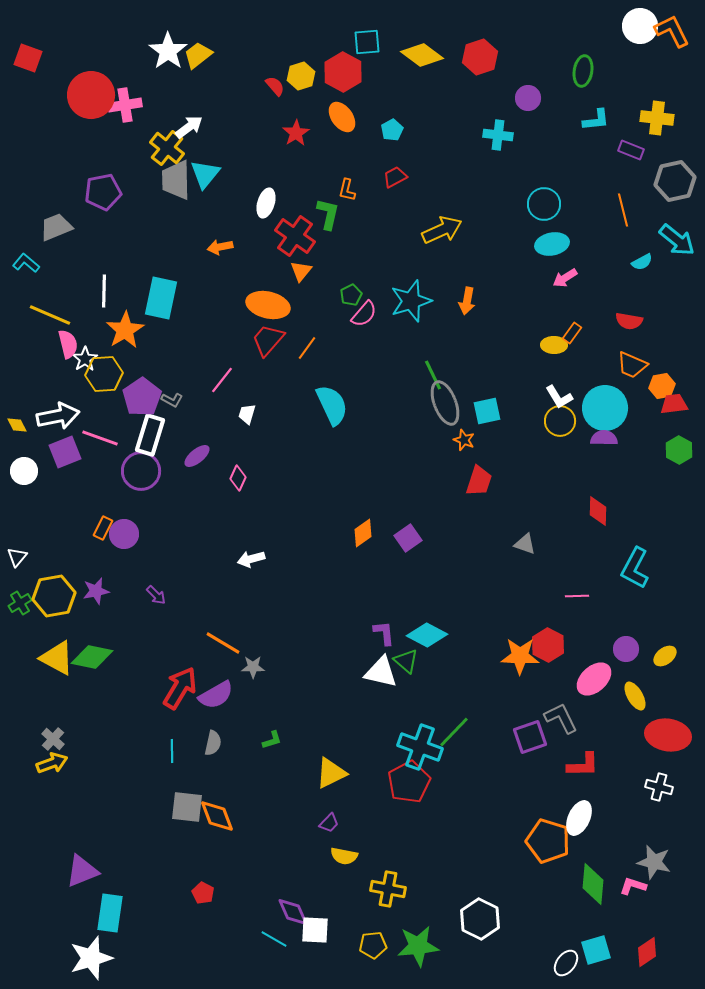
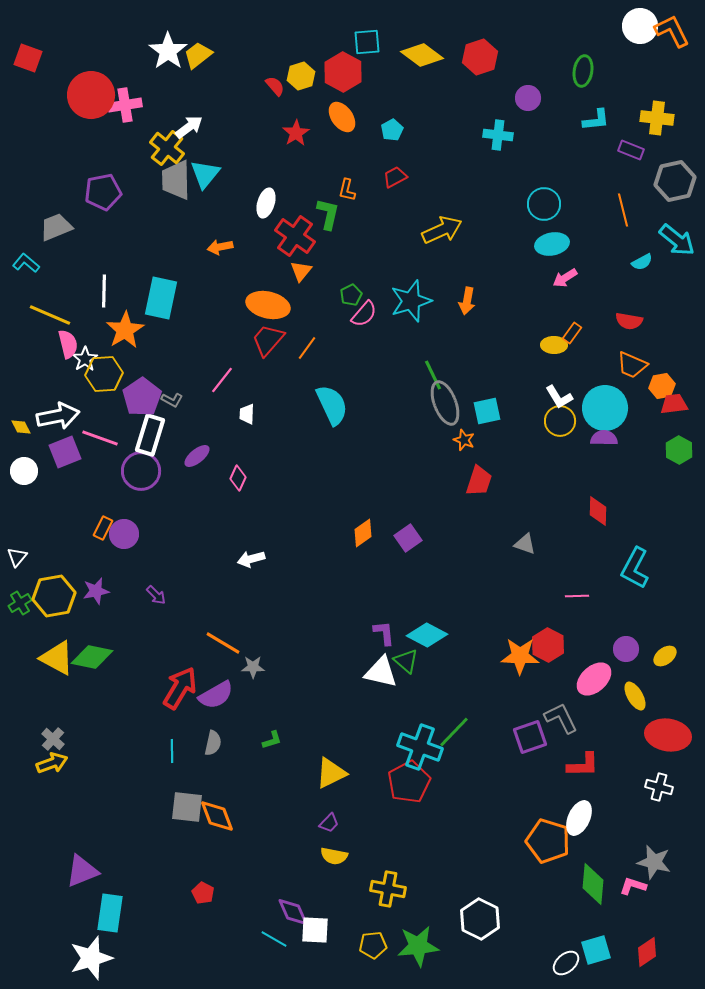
white trapezoid at (247, 414): rotated 15 degrees counterclockwise
yellow diamond at (17, 425): moved 4 px right, 2 px down
yellow semicircle at (344, 856): moved 10 px left
white ellipse at (566, 963): rotated 12 degrees clockwise
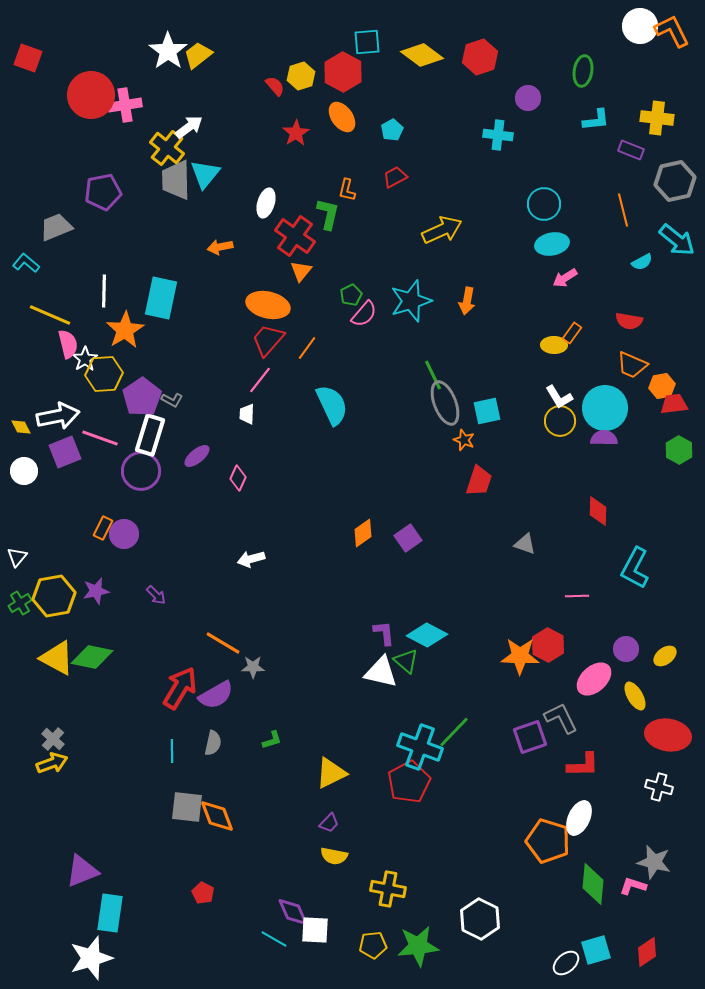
pink line at (222, 380): moved 38 px right
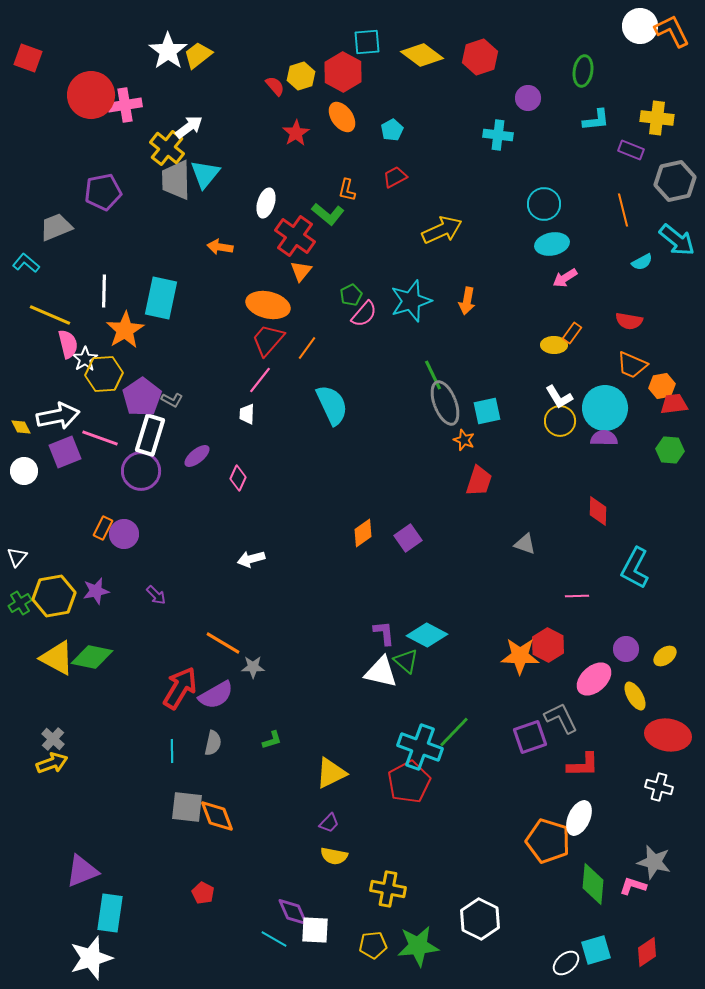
green L-shape at (328, 214): rotated 116 degrees clockwise
orange arrow at (220, 247): rotated 20 degrees clockwise
green hexagon at (679, 450): moved 9 px left; rotated 24 degrees counterclockwise
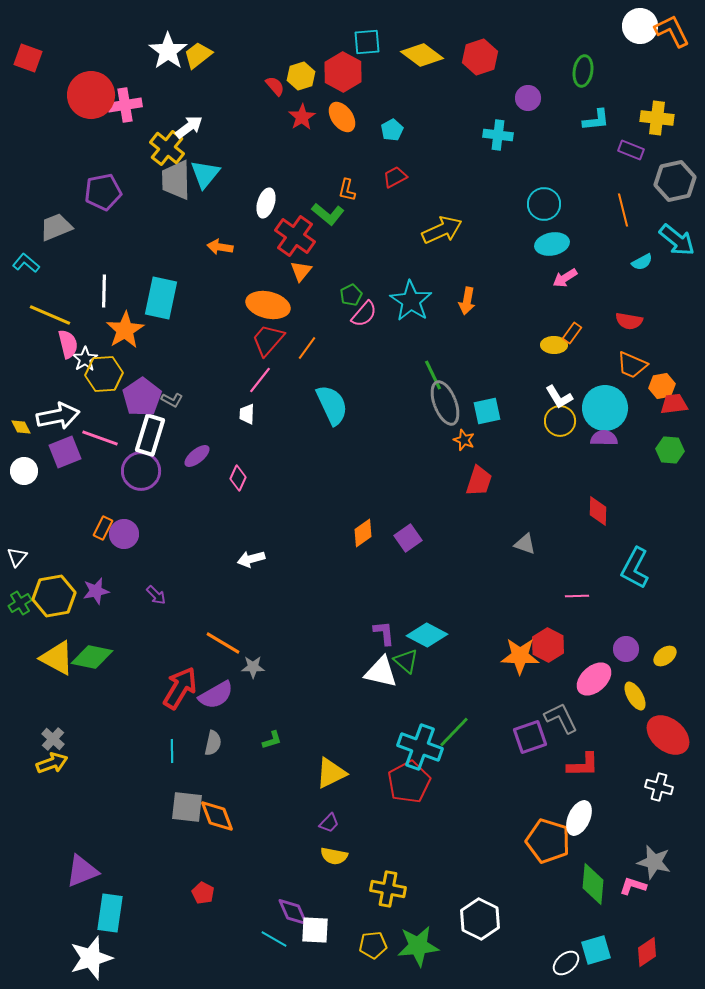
red star at (296, 133): moved 6 px right, 16 px up
cyan star at (411, 301): rotated 21 degrees counterclockwise
red ellipse at (668, 735): rotated 30 degrees clockwise
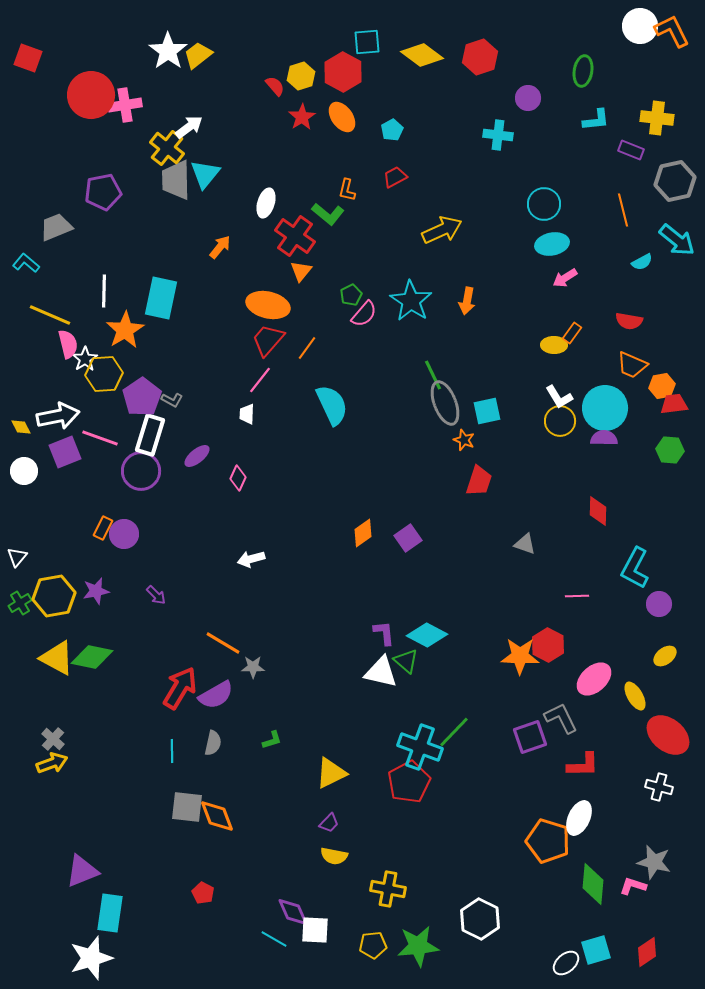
orange arrow at (220, 247): rotated 120 degrees clockwise
purple circle at (626, 649): moved 33 px right, 45 px up
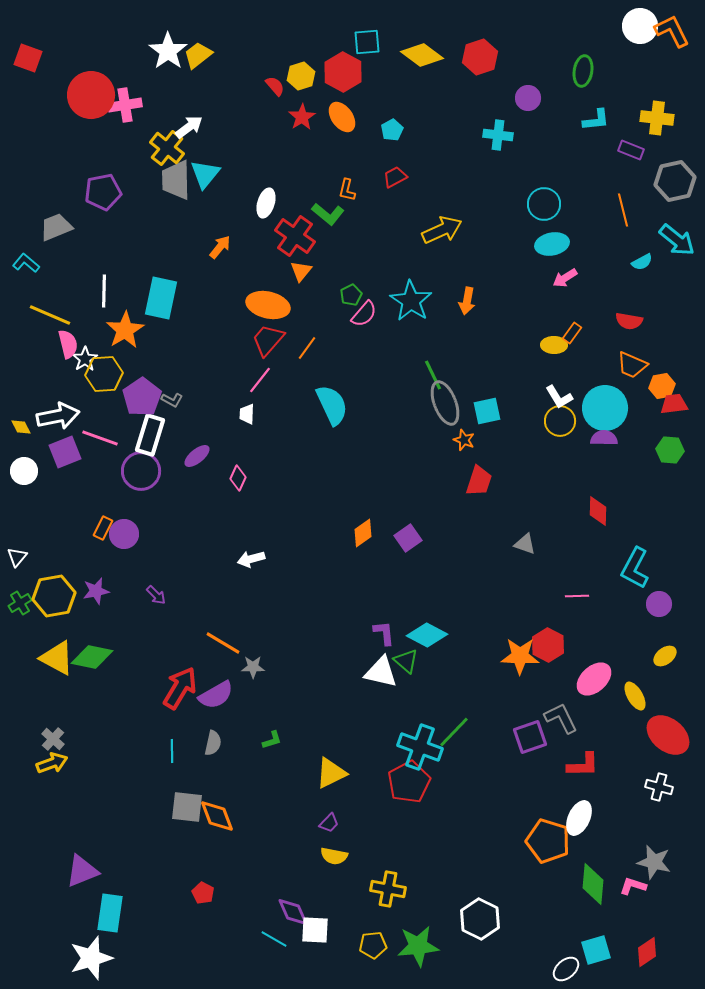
white ellipse at (566, 963): moved 6 px down
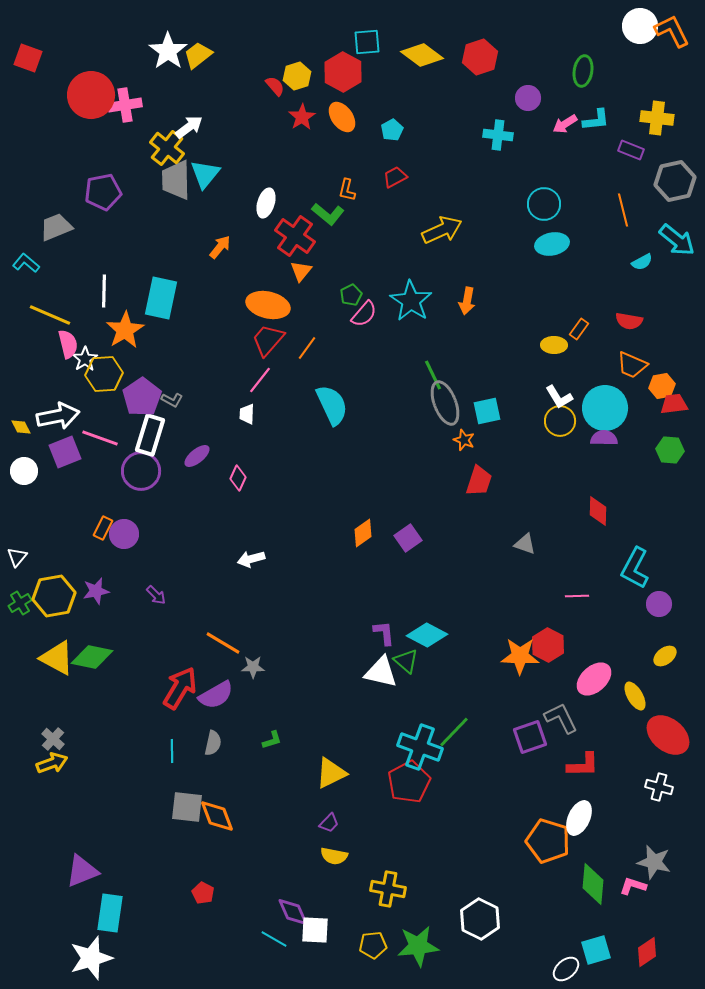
yellow hexagon at (301, 76): moved 4 px left
pink arrow at (565, 278): moved 154 px up
orange rectangle at (572, 333): moved 7 px right, 4 px up
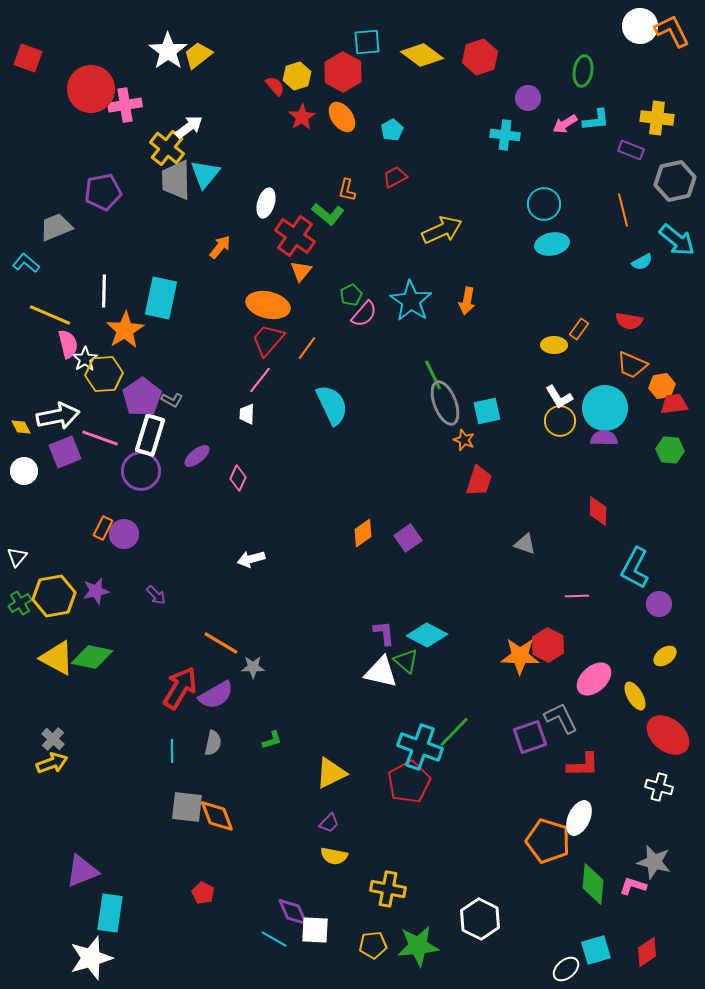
red circle at (91, 95): moved 6 px up
cyan cross at (498, 135): moved 7 px right
orange line at (223, 643): moved 2 px left
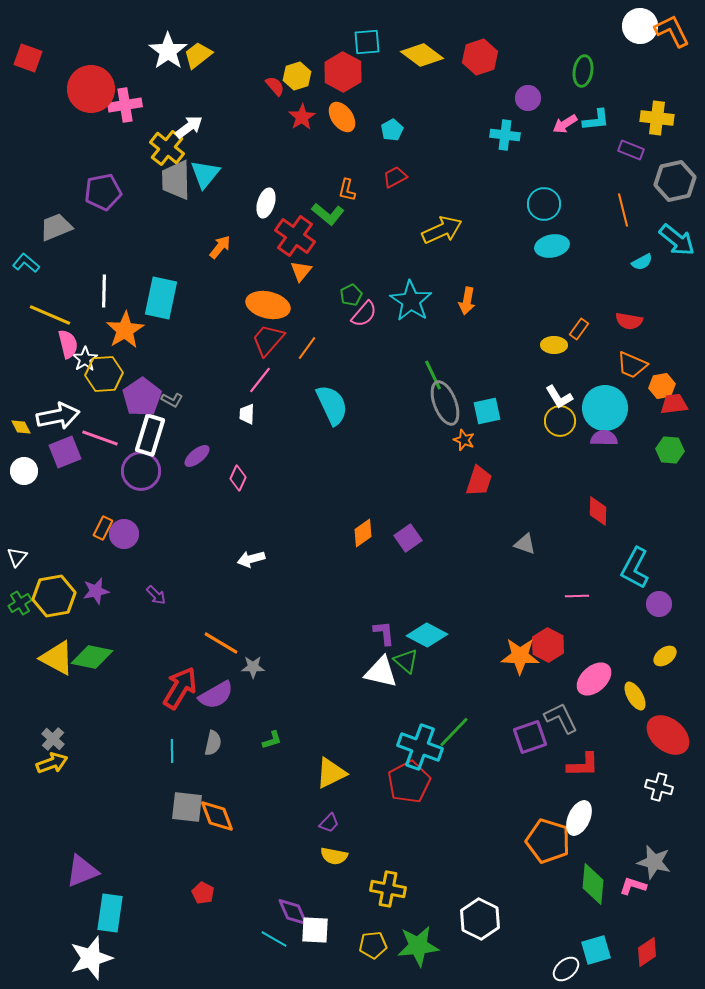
cyan ellipse at (552, 244): moved 2 px down
